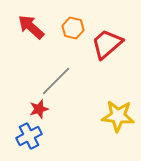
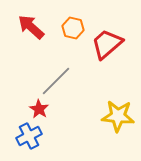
red star: rotated 24 degrees counterclockwise
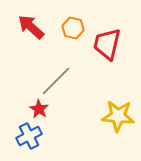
red trapezoid: rotated 36 degrees counterclockwise
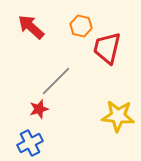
orange hexagon: moved 8 px right, 2 px up
red trapezoid: moved 4 px down
red star: rotated 24 degrees clockwise
blue cross: moved 1 px right, 7 px down
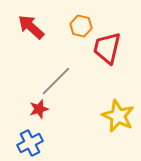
yellow star: rotated 20 degrees clockwise
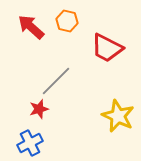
orange hexagon: moved 14 px left, 5 px up
red trapezoid: rotated 76 degrees counterclockwise
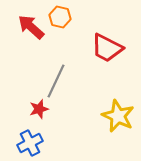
orange hexagon: moved 7 px left, 4 px up
gray line: rotated 20 degrees counterclockwise
